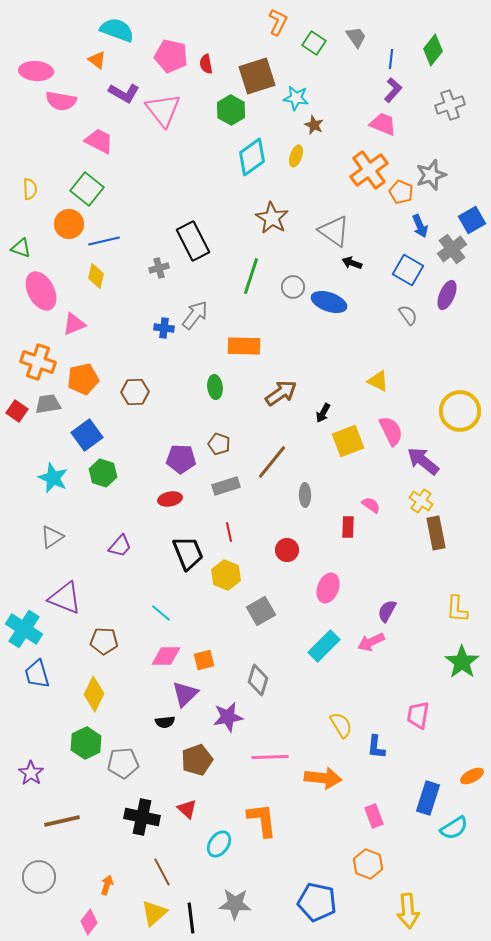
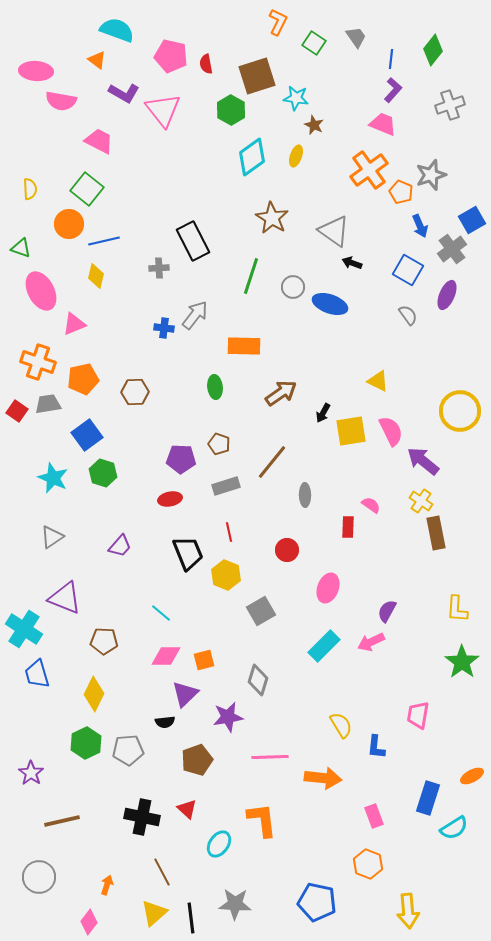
gray cross at (159, 268): rotated 12 degrees clockwise
blue ellipse at (329, 302): moved 1 px right, 2 px down
yellow square at (348, 441): moved 3 px right, 10 px up; rotated 12 degrees clockwise
gray pentagon at (123, 763): moved 5 px right, 13 px up
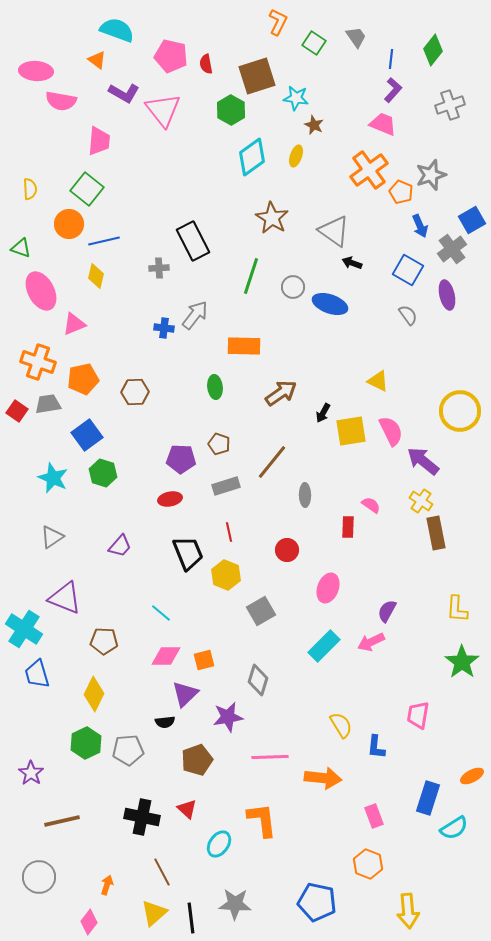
pink trapezoid at (99, 141): rotated 68 degrees clockwise
purple ellipse at (447, 295): rotated 36 degrees counterclockwise
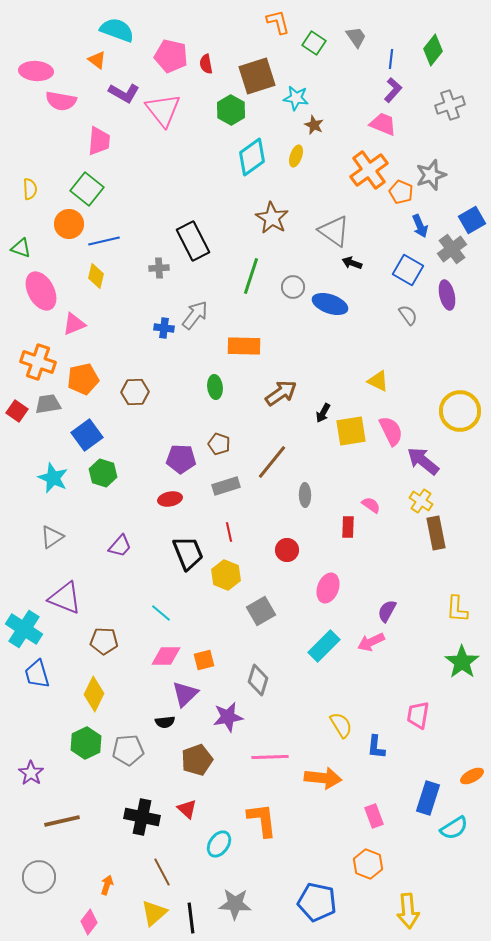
orange L-shape at (278, 22): rotated 40 degrees counterclockwise
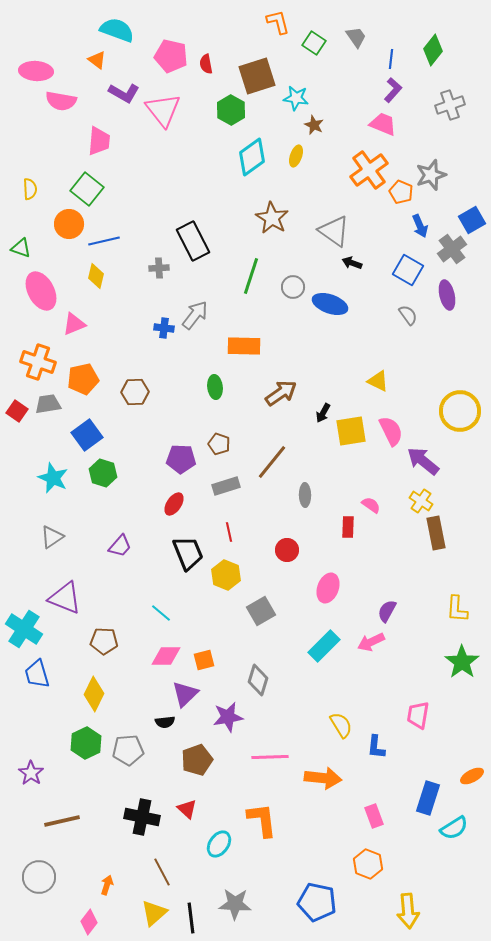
red ellipse at (170, 499): moved 4 px right, 5 px down; rotated 45 degrees counterclockwise
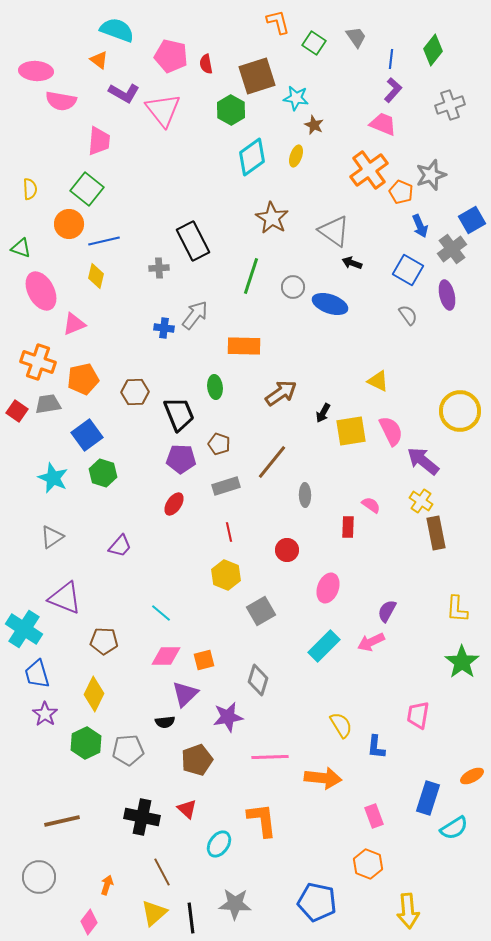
orange triangle at (97, 60): moved 2 px right
black trapezoid at (188, 553): moved 9 px left, 139 px up
purple star at (31, 773): moved 14 px right, 59 px up
